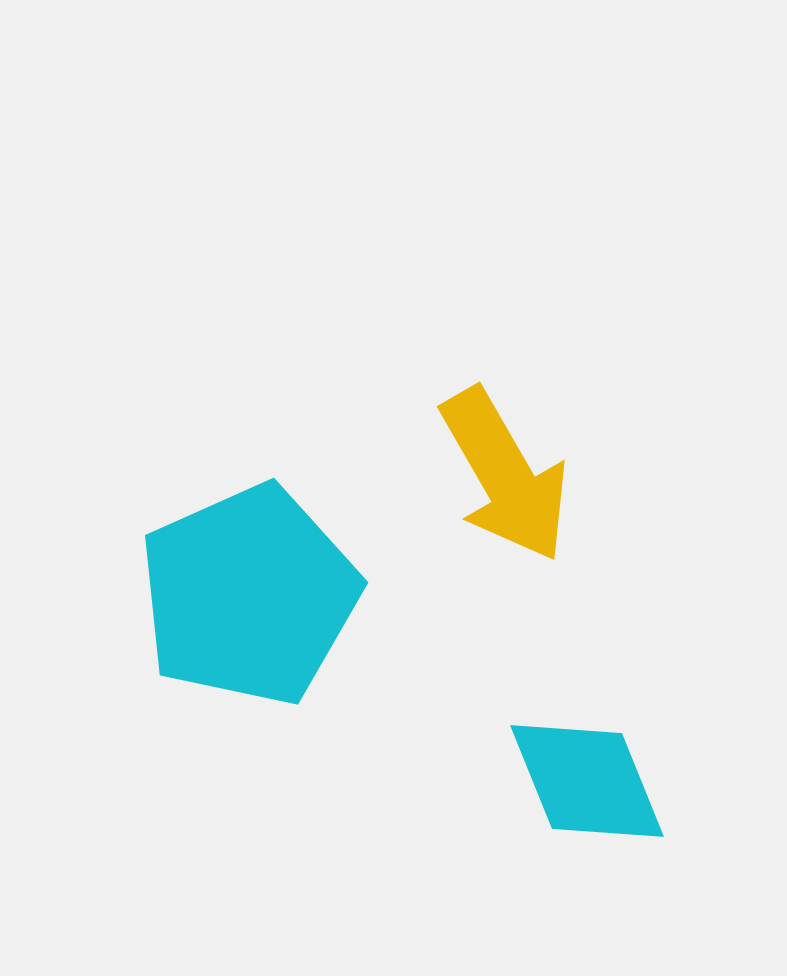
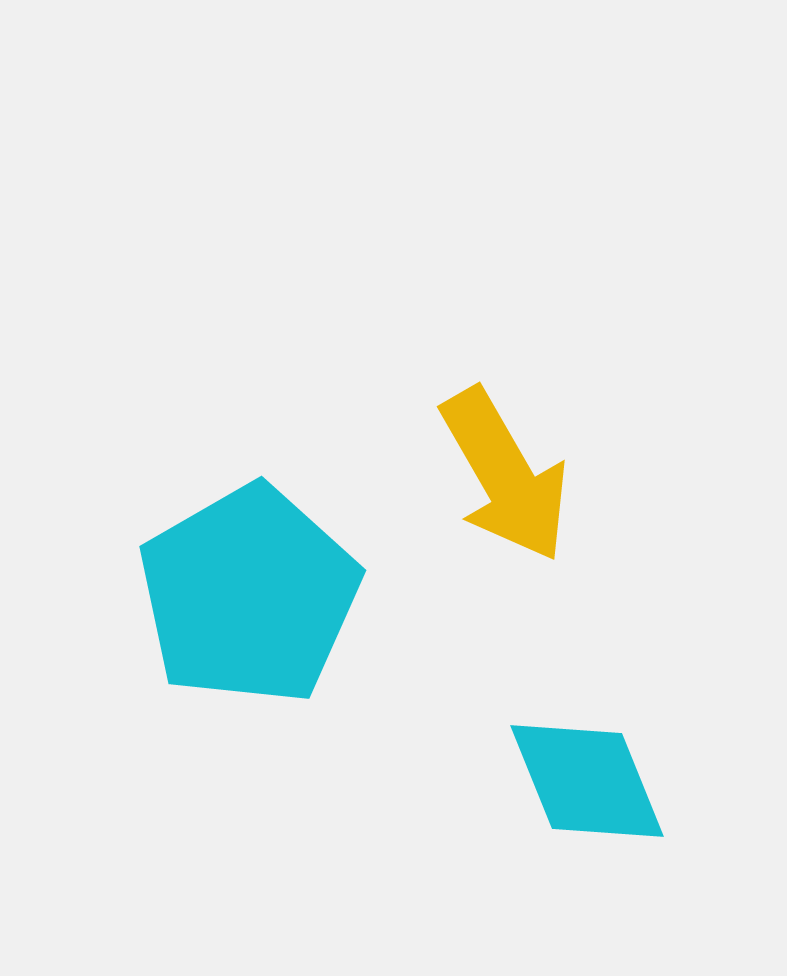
cyan pentagon: rotated 6 degrees counterclockwise
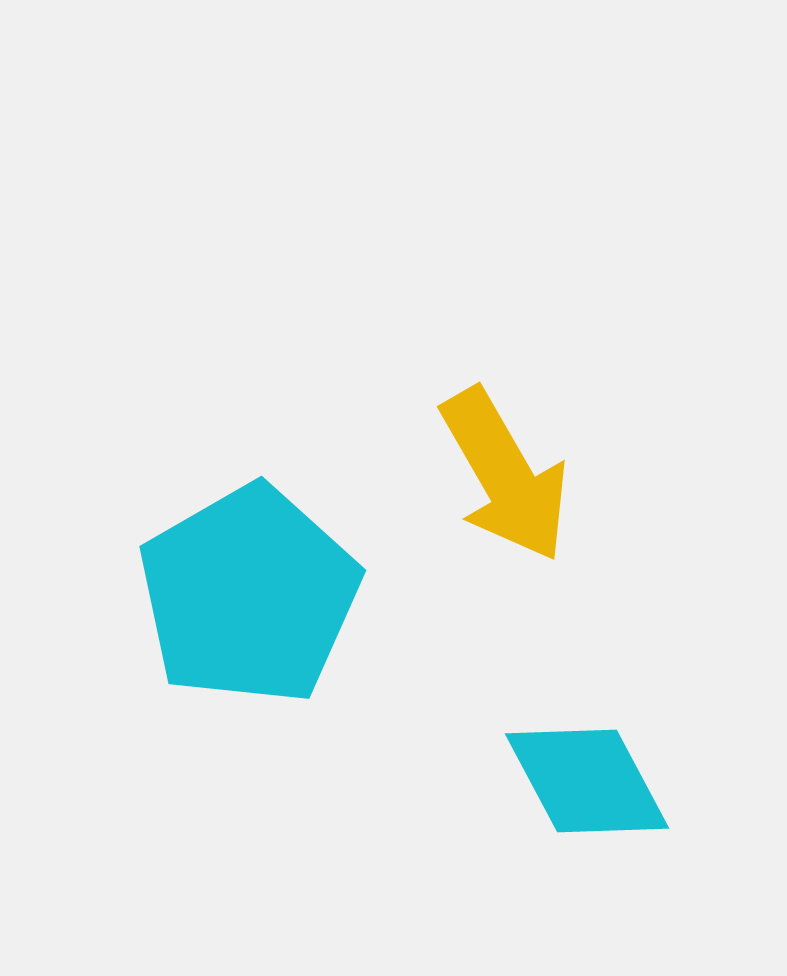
cyan diamond: rotated 6 degrees counterclockwise
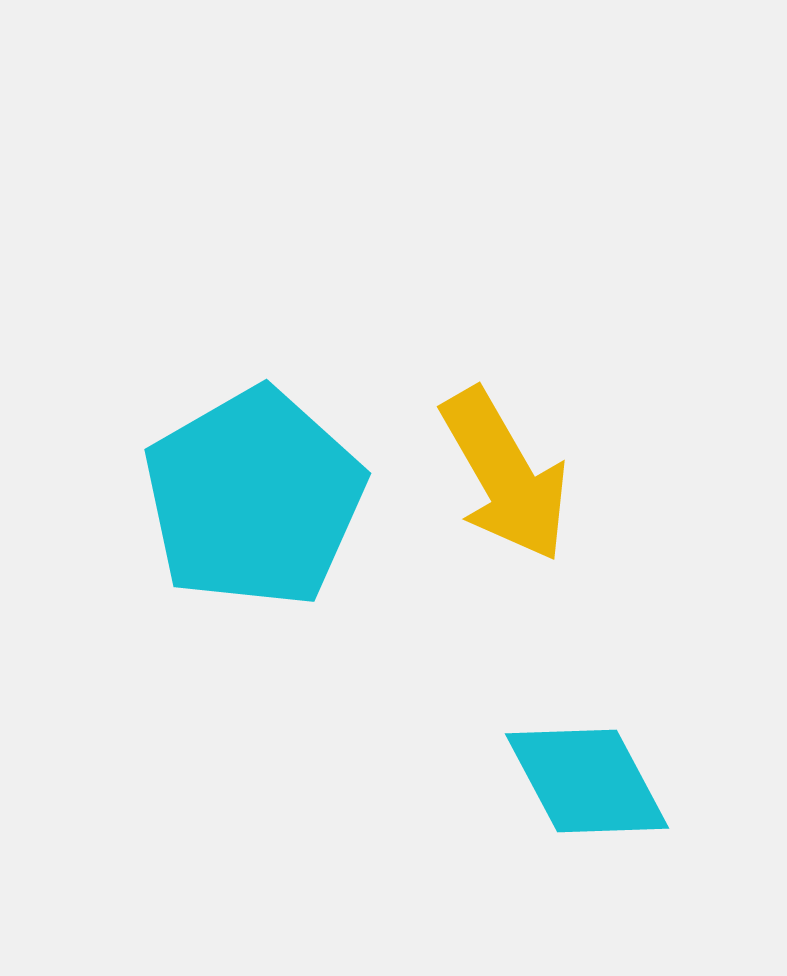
cyan pentagon: moved 5 px right, 97 px up
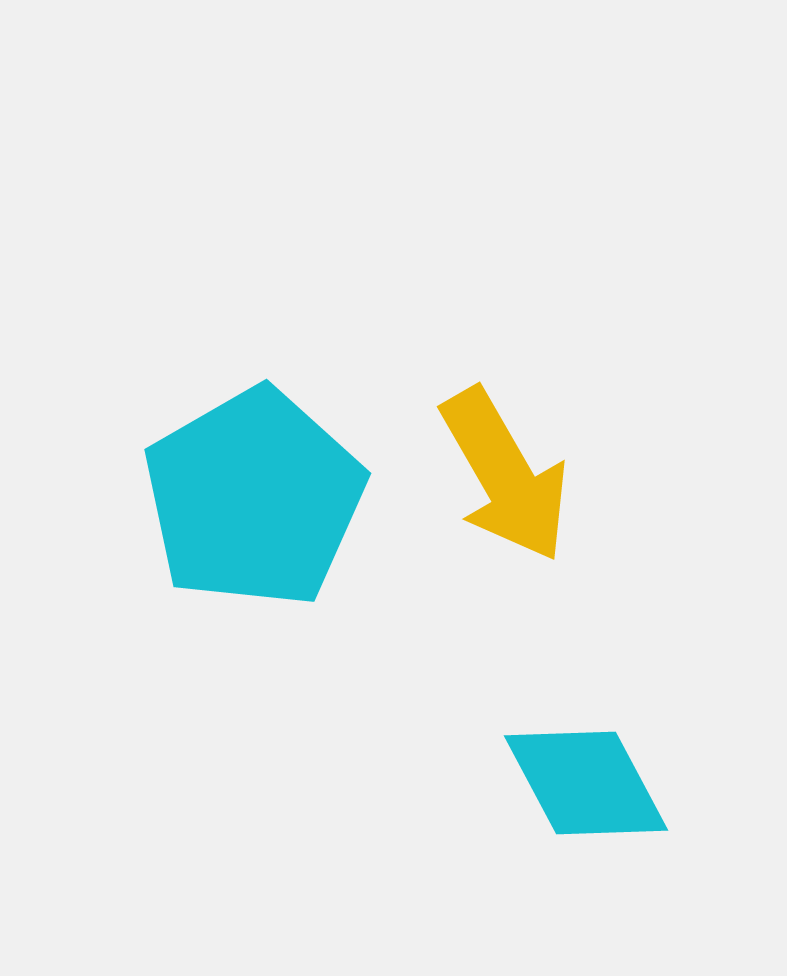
cyan diamond: moved 1 px left, 2 px down
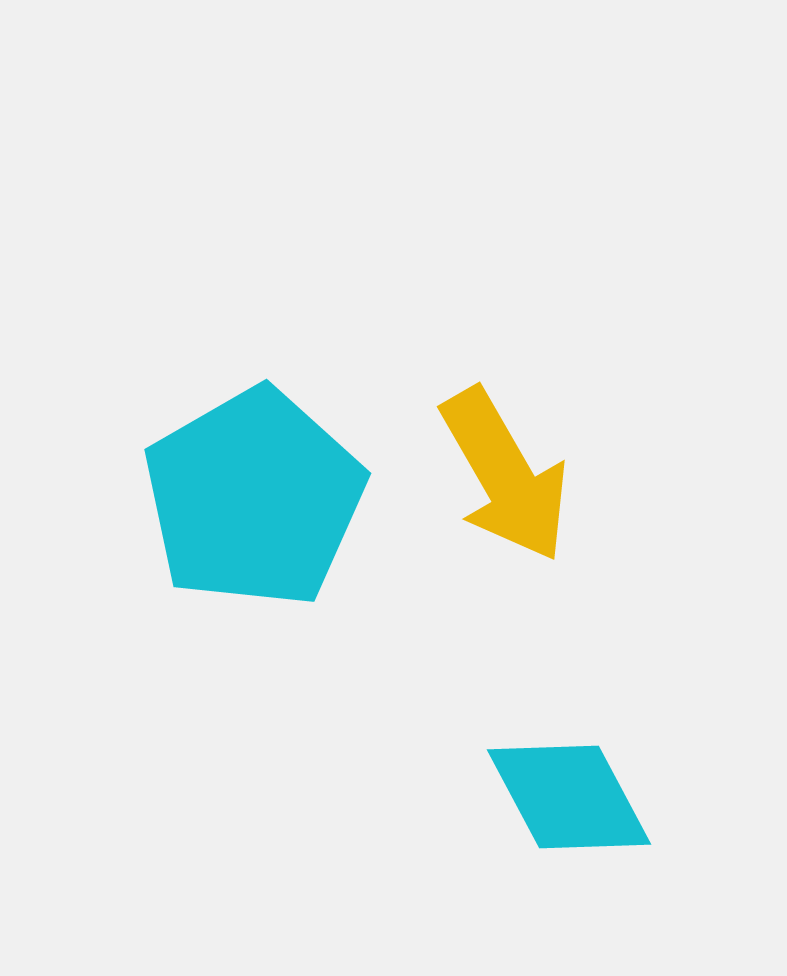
cyan diamond: moved 17 px left, 14 px down
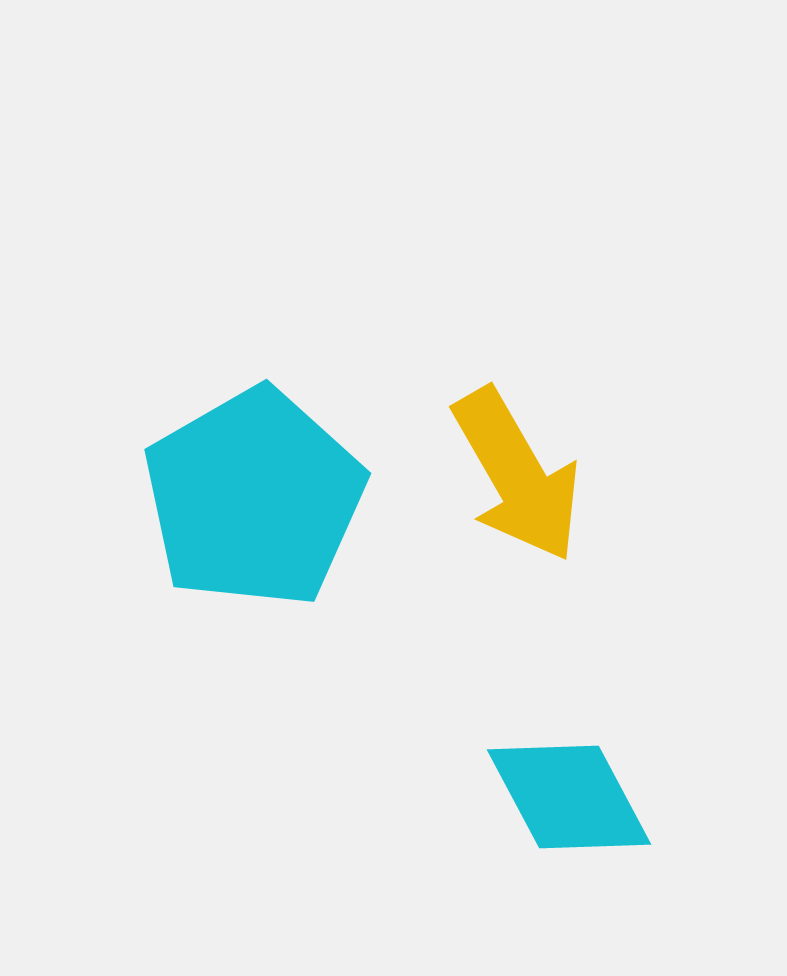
yellow arrow: moved 12 px right
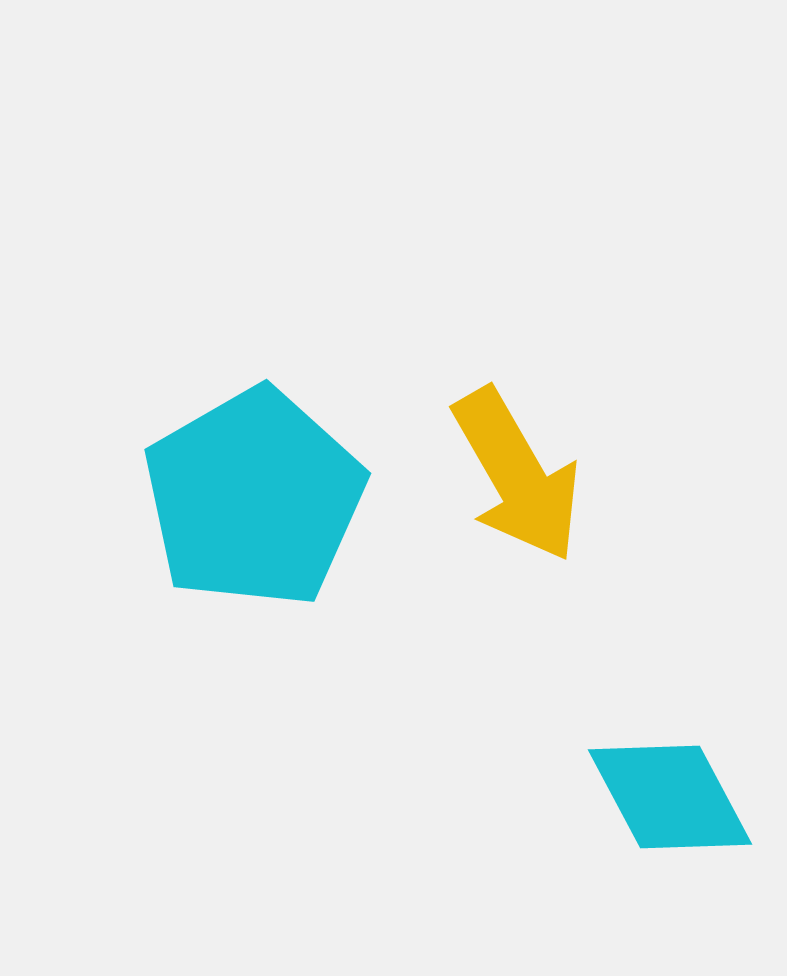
cyan diamond: moved 101 px right
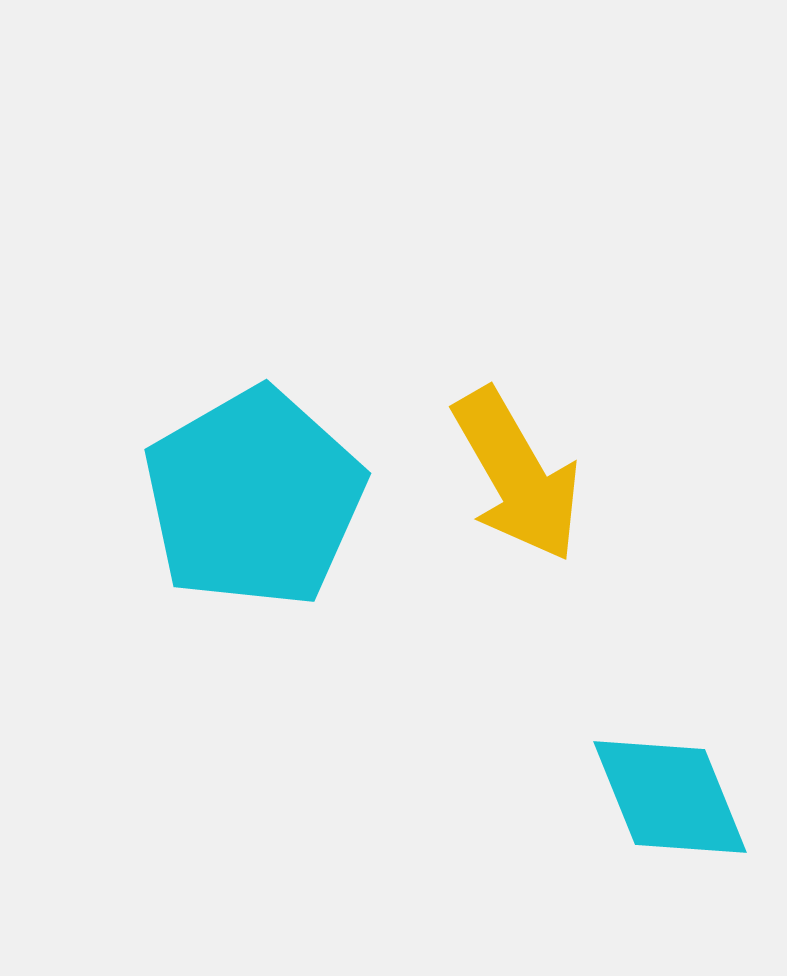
cyan diamond: rotated 6 degrees clockwise
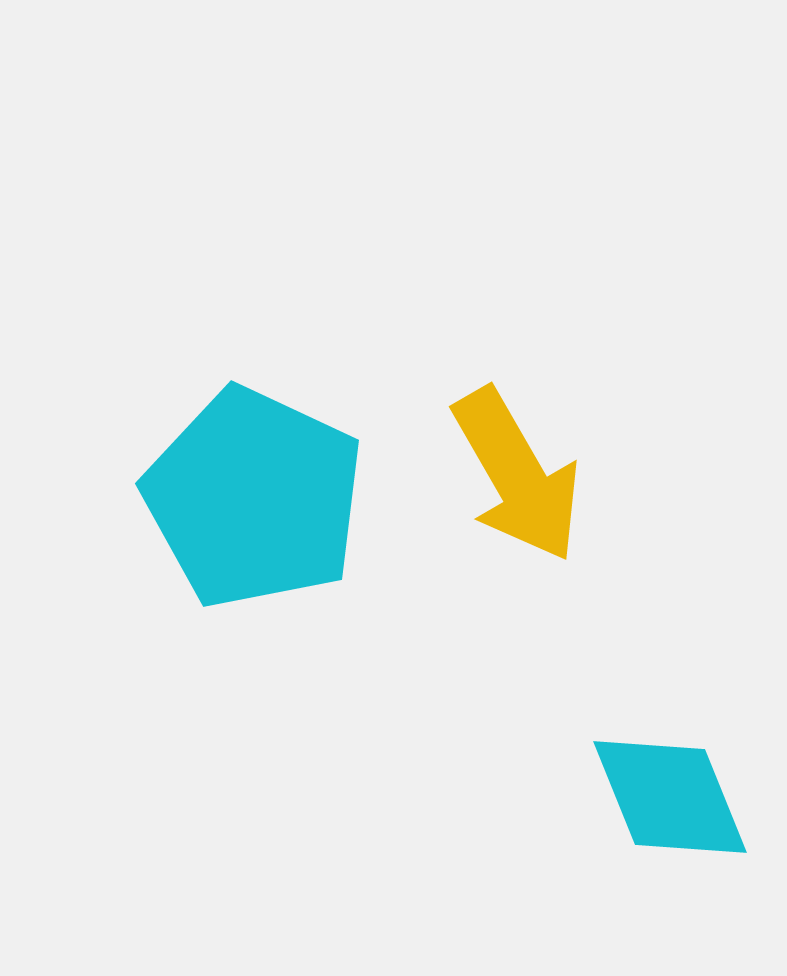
cyan pentagon: rotated 17 degrees counterclockwise
